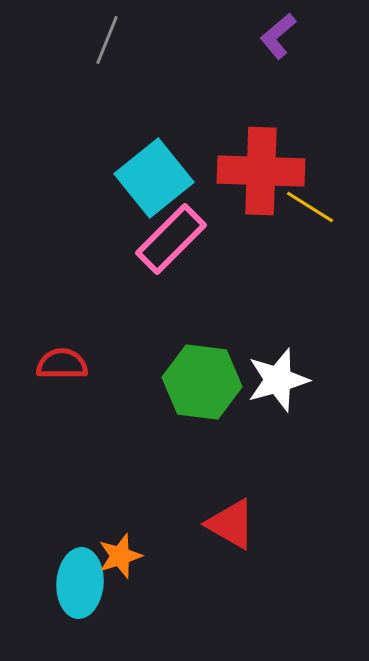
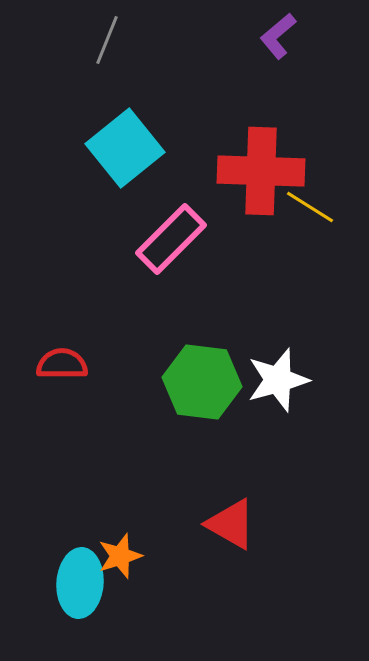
cyan square: moved 29 px left, 30 px up
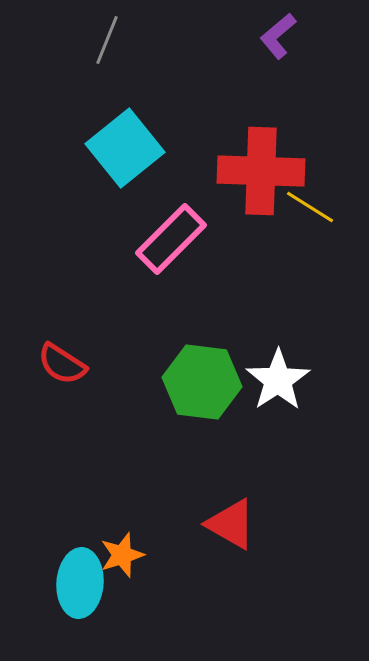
red semicircle: rotated 147 degrees counterclockwise
white star: rotated 18 degrees counterclockwise
orange star: moved 2 px right, 1 px up
